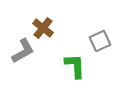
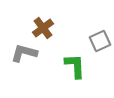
brown cross: rotated 15 degrees clockwise
gray L-shape: moved 1 px right, 2 px down; rotated 136 degrees counterclockwise
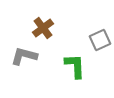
gray square: moved 1 px up
gray L-shape: moved 3 px down
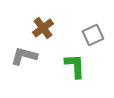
gray square: moved 7 px left, 5 px up
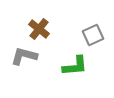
brown cross: moved 4 px left, 1 px down; rotated 15 degrees counterclockwise
green L-shape: rotated 88 degrees clockwise
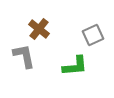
gray L-shape: rotated 64 degrees clockwise
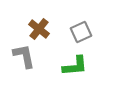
gray square: moved 12 px left, 3 px up
